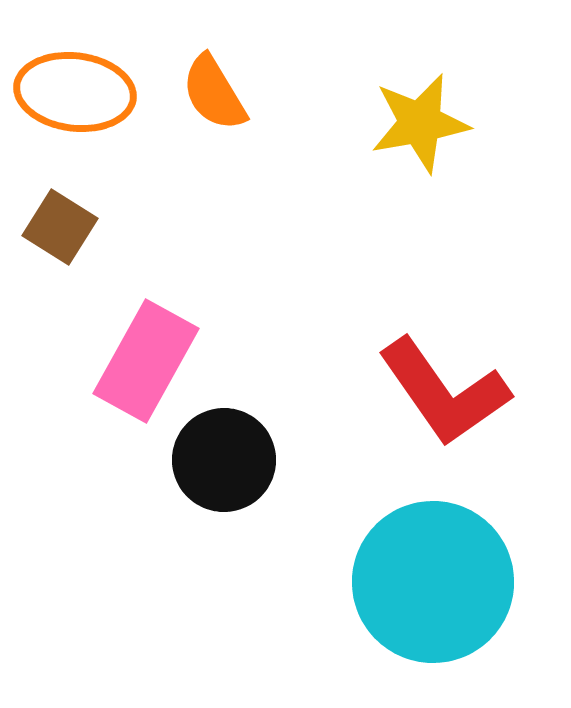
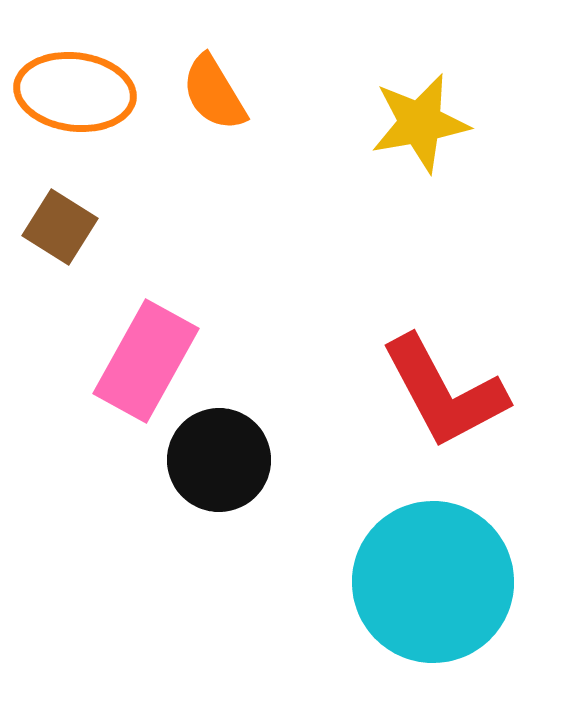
red L-shape: rotated 7 degrees clockwise
black circle: moved 5 px left
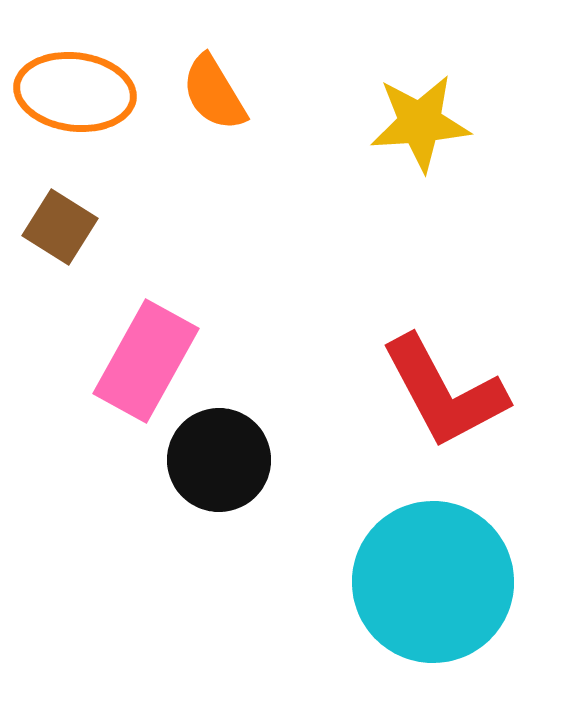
yellow star: rotated 6 degrees clockwise
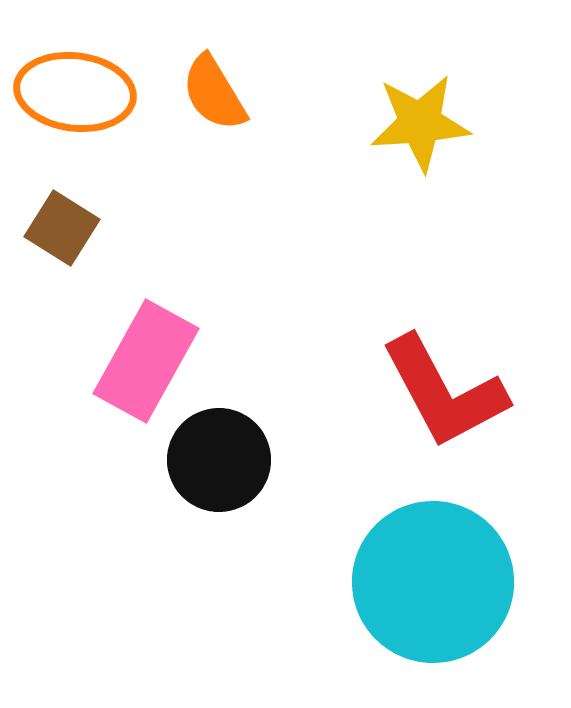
brown square: moved 2 px right, 1 px down
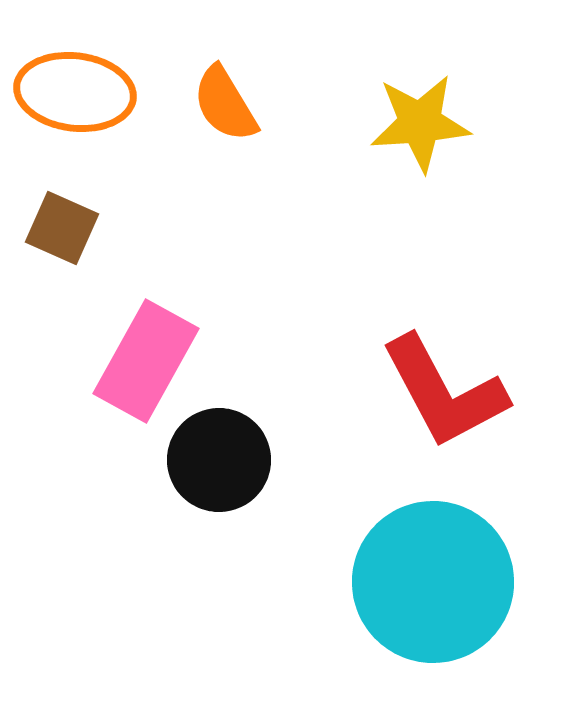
orange semicircle: moved 11 px right, 11 px down
brown square: rotated 8 degrees counterclockwise
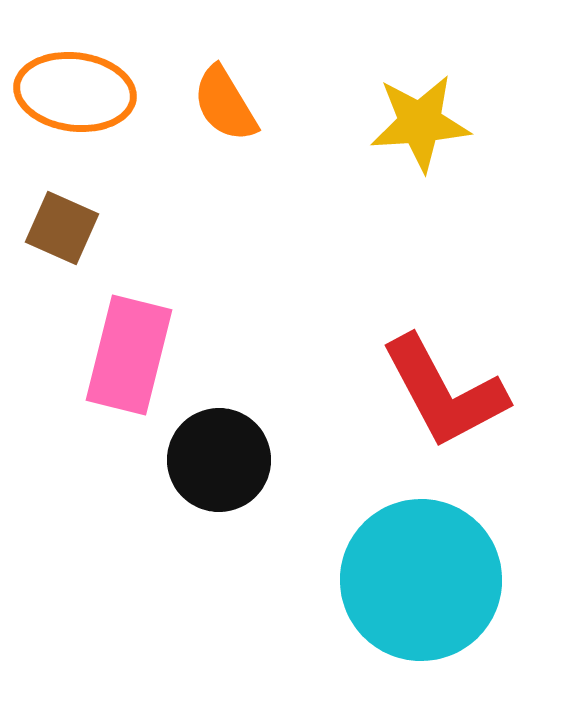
pink rectangle: moved 17 px left, 6 px up; rotated 15 degrees counterclockwise
cyan circle: moved 12 px left, 2 px up
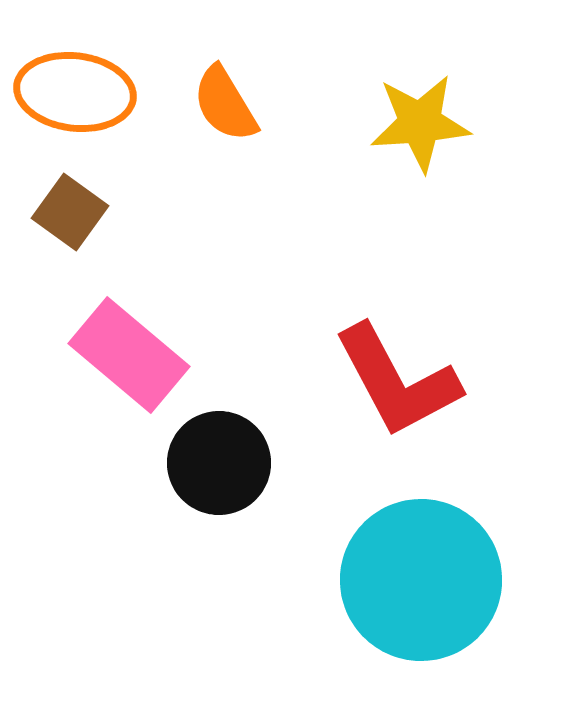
brown square: moved 8 px right, 16 px up; rotated 12 degrees clockwise
pink rectangle: rotated 64 degrees counterclockwise
red L-shape: moved 47 px left, 11 px up
black circle: moved 3 px down
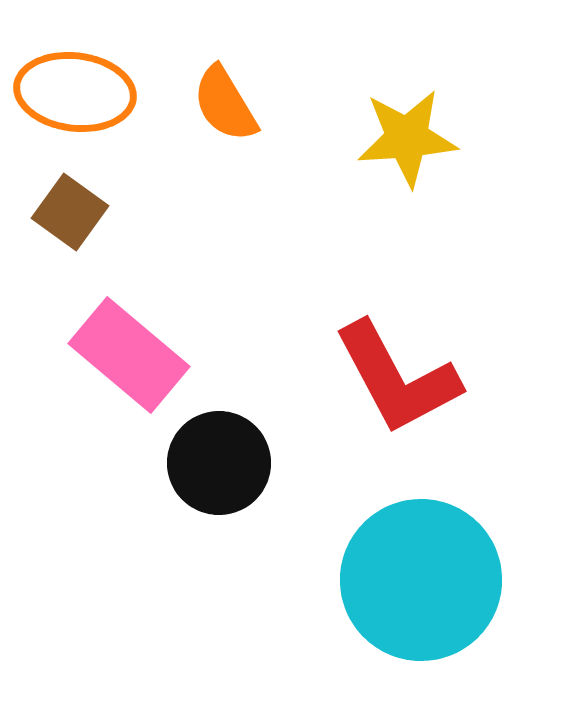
yellow star: moved 13 px left, 15 px down
red L-shape: moved 3 px up
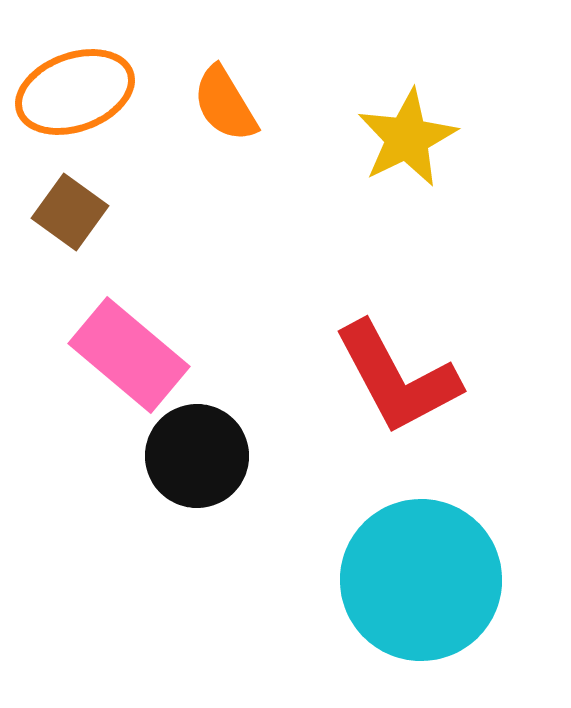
orange ellipse: rotated 27 degrees counterclockwise
yellow star: rotated 22 degrees counterclockwise
black circle: moved 22 px left, 7 px up
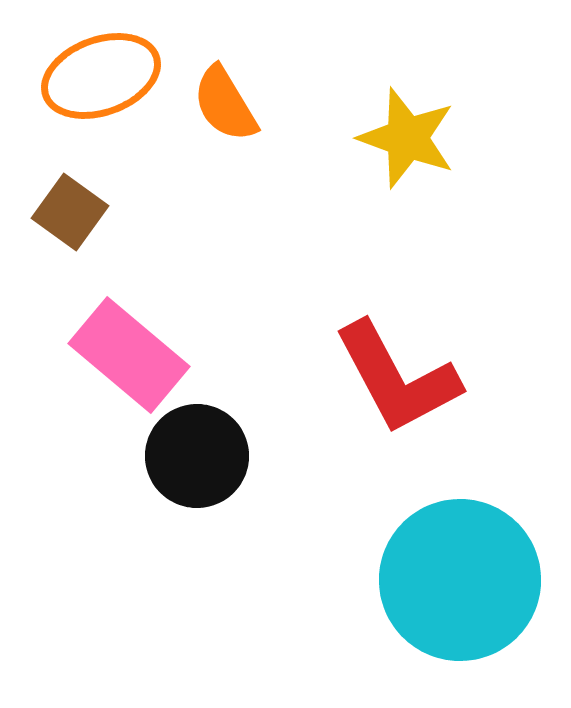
orange ellipse: moved 26 px right, 16 px up
yellow star: rotated 26 degrees counterclockwise
cyan circle: moved 39 px right
